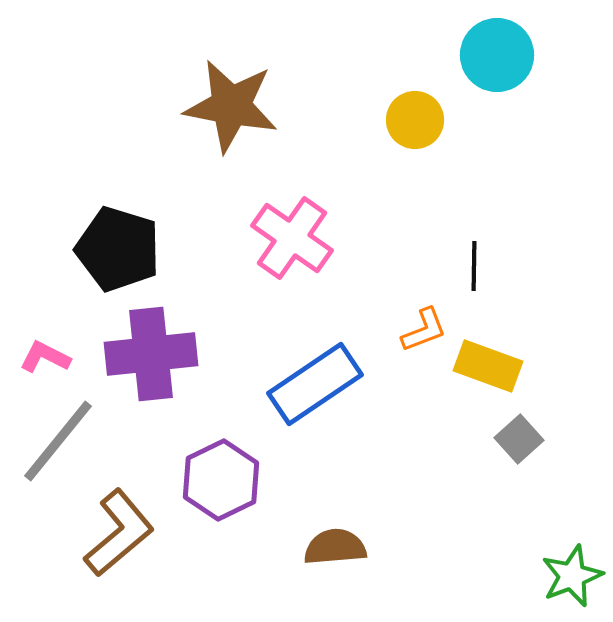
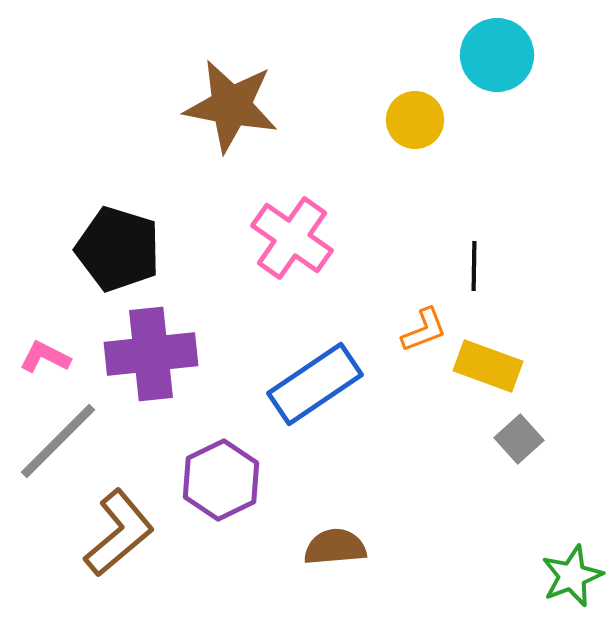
gray line: rotated 6 degrees clockwise
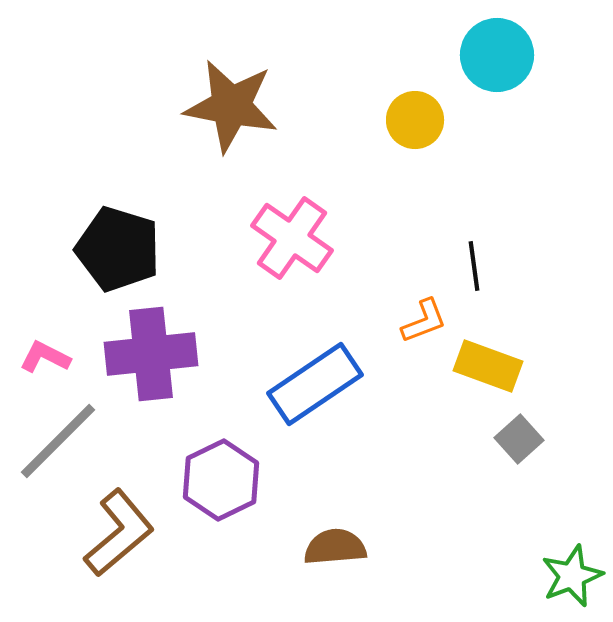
black line: rotated 9 degrees counterclockwise
orange L-shape: moved 9 px up
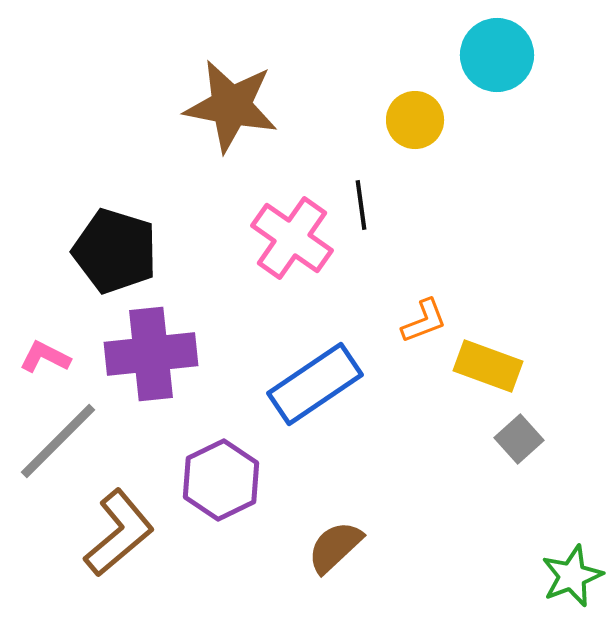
black pentagon: moved 3 px left, 2 px down
black line: moved 113 px left, 61 px up
brown semicircle: rotated 38 degrees counterclockwise
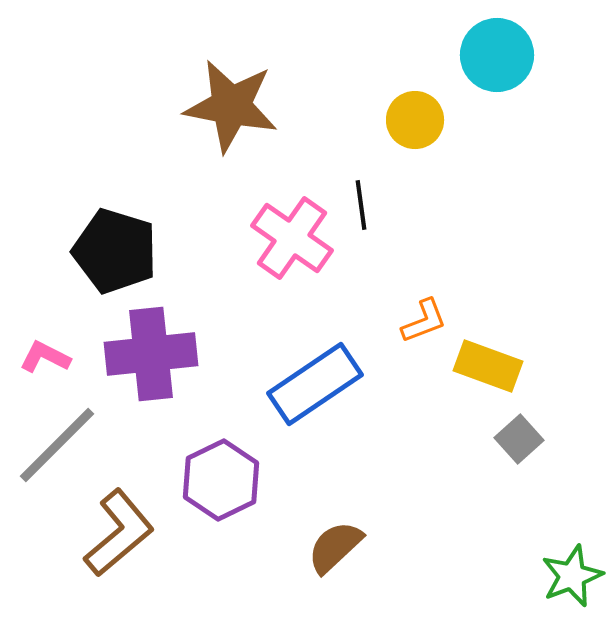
gray line: moved 1 px left, 4 px down
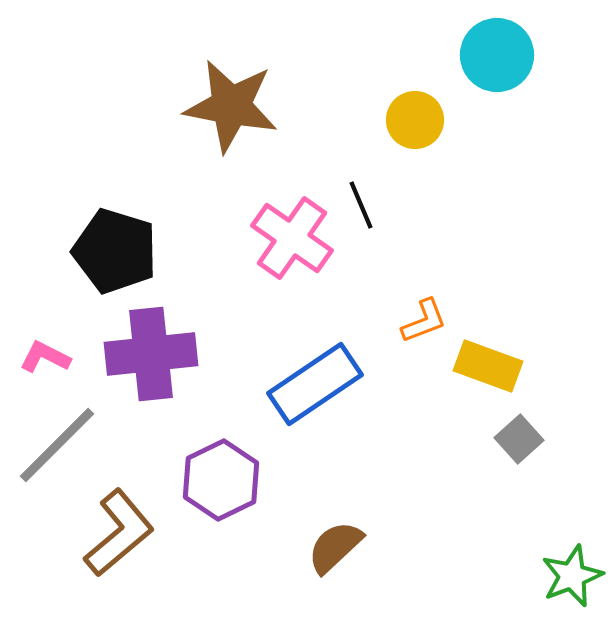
black line: rotated 15 degrees counterclockwise
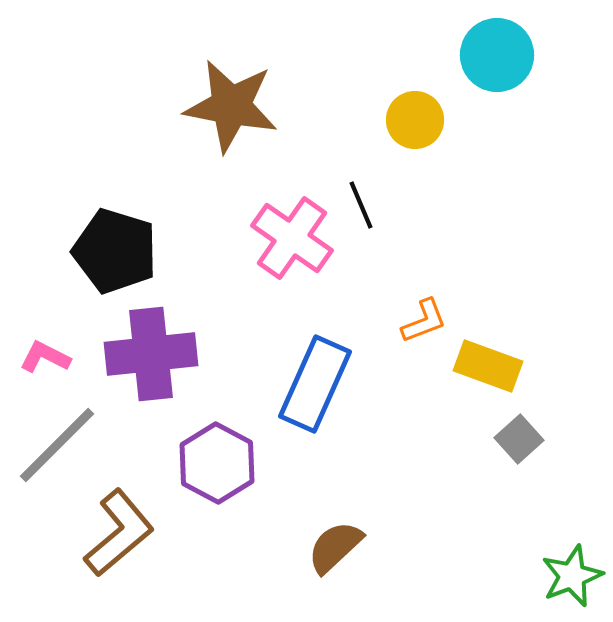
blue rectangle: rotated 32 degrees counterclockwise
purple hexagon: moved 4 px left, 17 px up; rotated 6 degrees counterclockwise
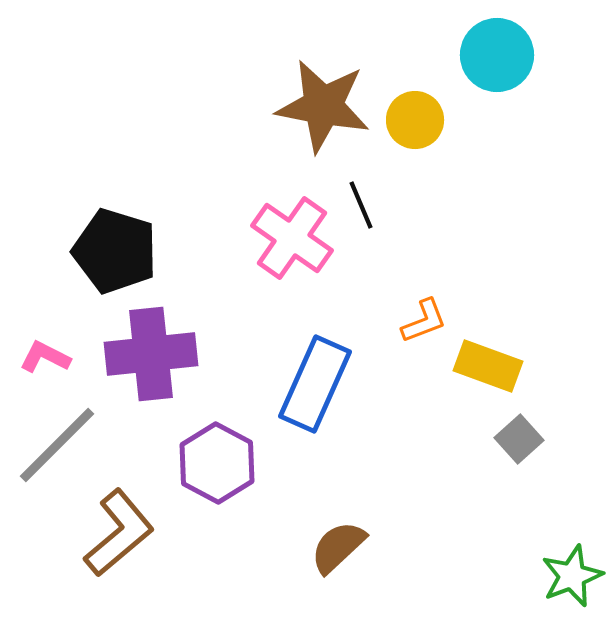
brown star: moved 92 px right
brown semicircle: moved 3 px right
